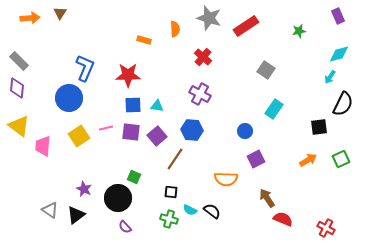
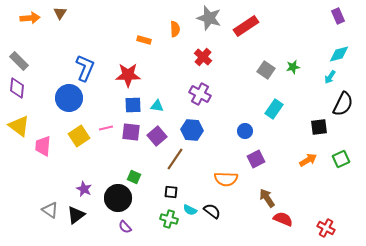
green star at (299, 31): moved 6 px left, 36 px down
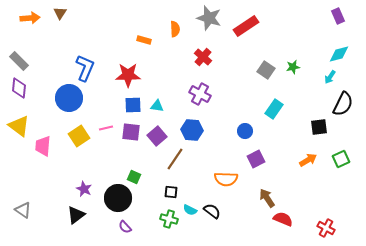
purple diamond at (17, 88): moved 2 px right
gray triangle at (50, 210): moved 27 px left
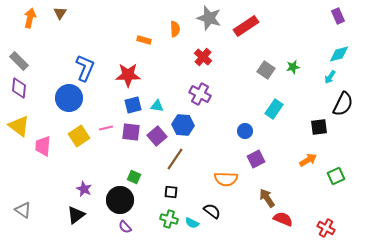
orange arrow at (30, 18): rotated 72 degrees counterclockwise
blue square at (133, 105): rotated 12 degrees counterclockwise
blue hexagon at (192, 130): moved 9 px left, 5 px up
green square at (341, 159): moved 5 px left, 17 px down
black circle at (118, 198): moved 2 px right, 2 px down
cyan semicircle at (190, 210): moved 2 px right, 13 px down
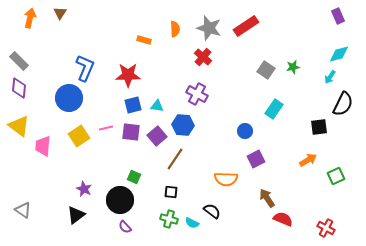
gray star at (209, 18): moved 10 px down
purple cross at (200, 94): moved 3 px left
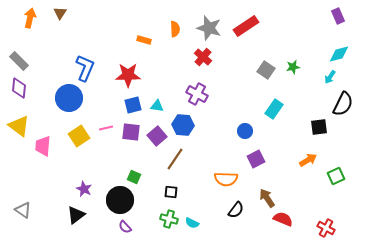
black semicircle at (212, 211): moved 24 px right, 1 px up; rotated 90 degrees clockwise
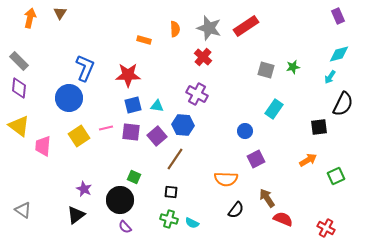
gray square at (266, 70): rotated 18 degrees counterclockwise
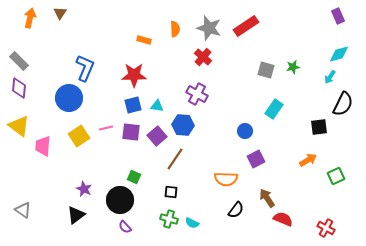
red star at (128, 75): moved 6 px right
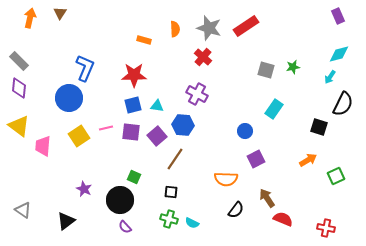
black square at (319, 127): rotated 24 degrees clockwise
black triangle at (76, 215): moved 10 px left, 6 px down
red cross at (326, 228): rotated 18 degrees counterclockwise
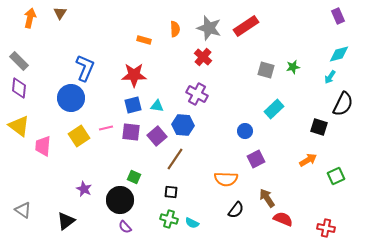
blue circle at (69, 98): moved 2 px right
cyan rectangle at (274, 109): rotated 12 degrees clockwise
